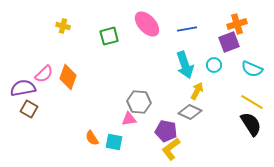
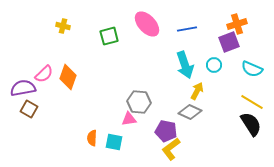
orange semicircle: rotated 35 degrees clockwise
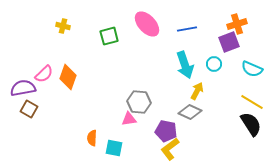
cyan circle: moved 1 px up
cyan square: moved 6 px down
yellow L-shape: moved 1 px left
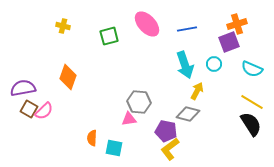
pink semicircle: moved 37 px down
gray diamond: moved 2 px left, 2 px down; rotated 10 degrees counterclockwise
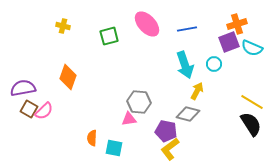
cyan semicircle: moved 21 px up
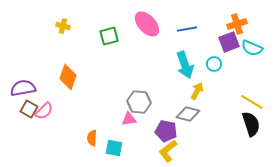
black semicircle: rotated 15 degrees clockwise
yellow L-shape: moved 2 px left, 2 px down
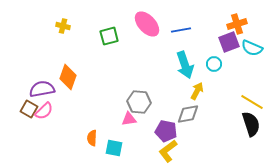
blue line: moved 6 px left, 1 px down
purple semicircle: moved 19 px right, 1 px down
gray diamond: rotated 25 degrees counterclockwise
